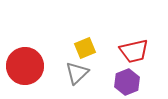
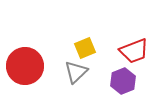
red trapezoid: rotated 8 degrees counterclockwise
gray triangle: moved 1 px left, 1 px up
purple hexagon: moved 4 px left, 1 px up
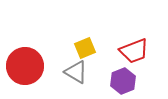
gray triangle: rotated 45 degrees counterclockwise
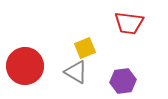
red trapezoid: moved 5 px left, 28 px up; rotated 28 degrees clockwise
purple hexagon: rotated 15 degrees clockwise
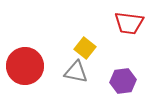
yellow square: rotated 30 degrees counterclockwise
gray triangle: rotated 20 degrees counterclockwise
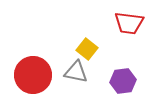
yellow square: moved 2 px right, 1 px down
red circle: moved 8 px right, 9 px down
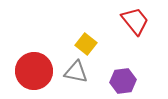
red trapezoid: moved 6 px right, 2 px up; rotated 136 degrees counterclockwise
yellow square: moved 1 px left, 5 px up
red circle: moved 1 px right, 4 px up
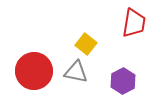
red trapezoid: moved 1 px left, 2 px down; rotated 48 degrees clockwise
purple hexagon: rotated 20 degrees counterclockwise
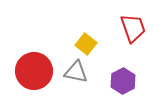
red trapezoid: moved 1 px left, 5 px down; rotated 28 degrees counterclockwise
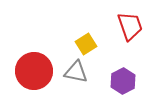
red trapezoid: moved 3 px left, 2 px up
yellow square: rotated 20 degrees clockwise
